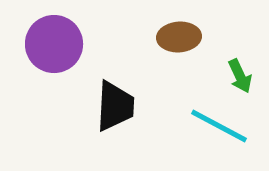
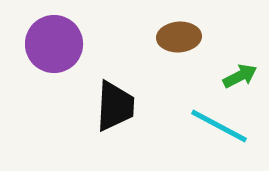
green arrow: rotated 92 degrees counterclockwise
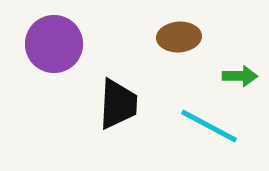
green arrow: rotated 28 degrees clockwise
black trapezoid: moved 3 px right, 2 px up
cyan line: moved 10 px left
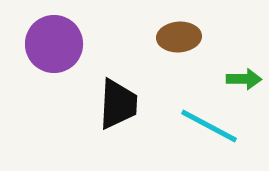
green arrow: moved 4 px right, 3 px down
